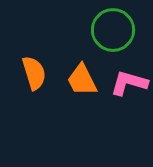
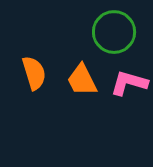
green circle: moved 1 px right, 2 px down
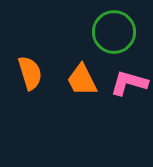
orange semicircle: moved 4 px left
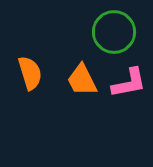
pink L-shape: rotated 153 degrees clockwise
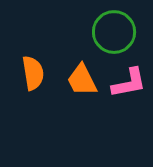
orange semicircle: moved 3 px right; rotated 8 degrees clockwise
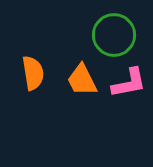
green circle: moved 3 px down
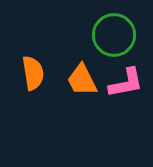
pink L-shape: moved 3 px left
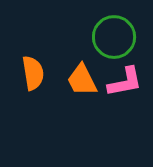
green circle: moved 2 px down
pink L-shape: moved 1 px left, 1 px up
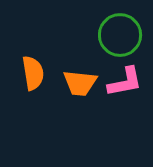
green circle: moved 6 px right, 2 px up
orange trapezoid: moved 2 px left, 3 px down; rotated 57 degrees counterclockwise
